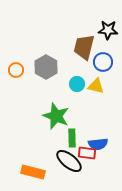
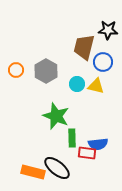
gray hexagon: moved 4 px down
black ellipse: moved 12 px left, 7 px down
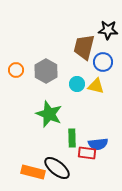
green star: moved 7 px left, 2 px up
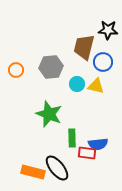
gray hexagon: moved 5 px right, 4 px up; rotated 25 degrees clockwise
black ellipse: rotated 12 degrees clockwise
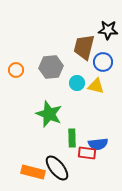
cyan circle: moved 1 px up
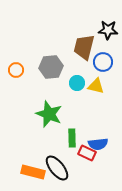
red rectangle: rotated 18 degrees clockwise
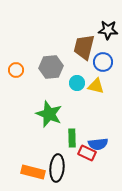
black ellipse: rotated 44 degrees clockwise
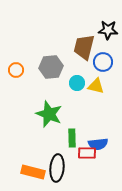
red rectangle: rotated 24 degrees counterclockwise
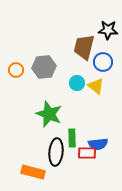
gray hexagon: moved 7 px left
yellow triangle: rotated 24 degrees clockwise
black ellipse: moved 1 px left, 16 px up
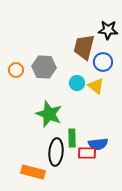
gray hexagon: rotated 10 degrees clockwise
